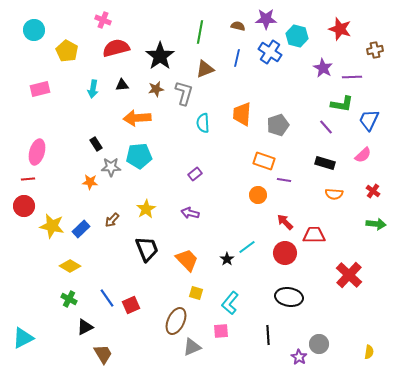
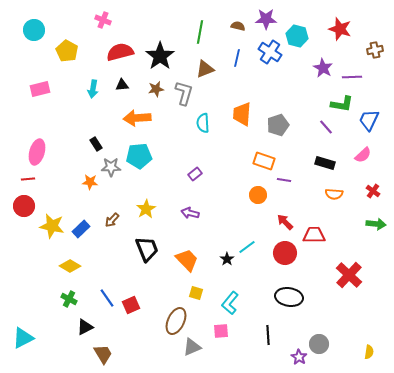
red semicircle at (116, 48): moved 4 px right, 4 px down
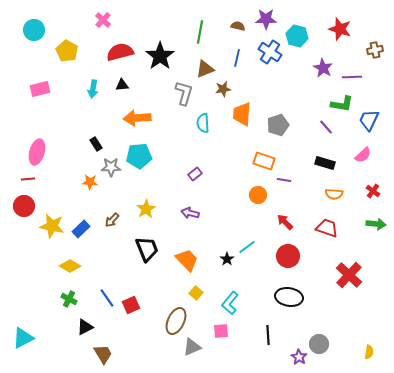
pink cross at (103, 20): rotated 21 degrees clockwise
brown star at (156, 89): moved 67 px right
red trapezoid at (314, 235): moved 13 px right, 7 px up; rotated 20 degrees clockwise
red circle at (285, 253): moved 3 px right, 3 px down
yellow square at (196, 293): rotated 24 degrees clockwise
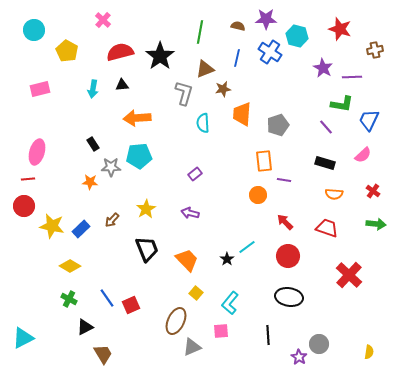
black rectangle at (96, 144): moved 3 px left
orange rectangle at (264, 161): rotated 65 degrees clockwise
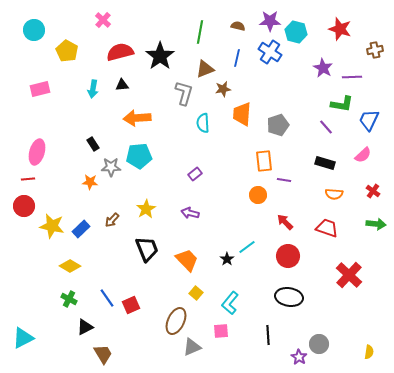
purple star at (266, 19): moved 4 px right, 2 px down
cyan hexagon at (297, 36): moved 1 px left, 4 px up
